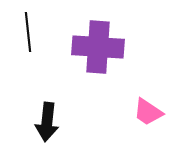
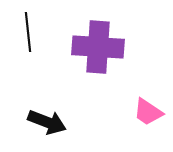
black arrow: rotated 75 degrees counterclockwise
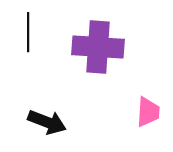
black line: rotated 6 degrees clockwise
pink trapezoid: rotated 120 degrees counterclockwise
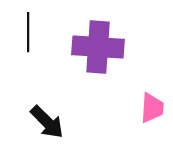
pink trapezoid: moved 4 px right, 4 px up
black arrow: rotated 24 degrees clockwise
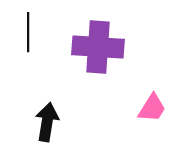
pink trapezoid: rotated 28 degrees clockwise
black arrow: rotated 126 degrees counterclockwise
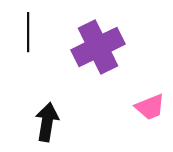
purple cross: rotated 30 degrees counterclockwise
pink trapezoid: moved 2 px left, 1 px up; rotated 36 degrees clockwise
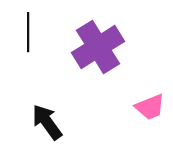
purple cross: rotated 6 degrees counterclockwise
black arrow: rotated 45 degrees counterclockwise
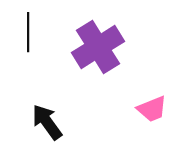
pink trapezoid: moved 2 px right, 2 px down
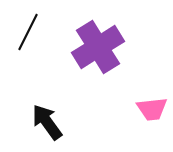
black line: rotated 27 degrees clockwise
pink trapezoid: rotated 16 degrees clockwise
